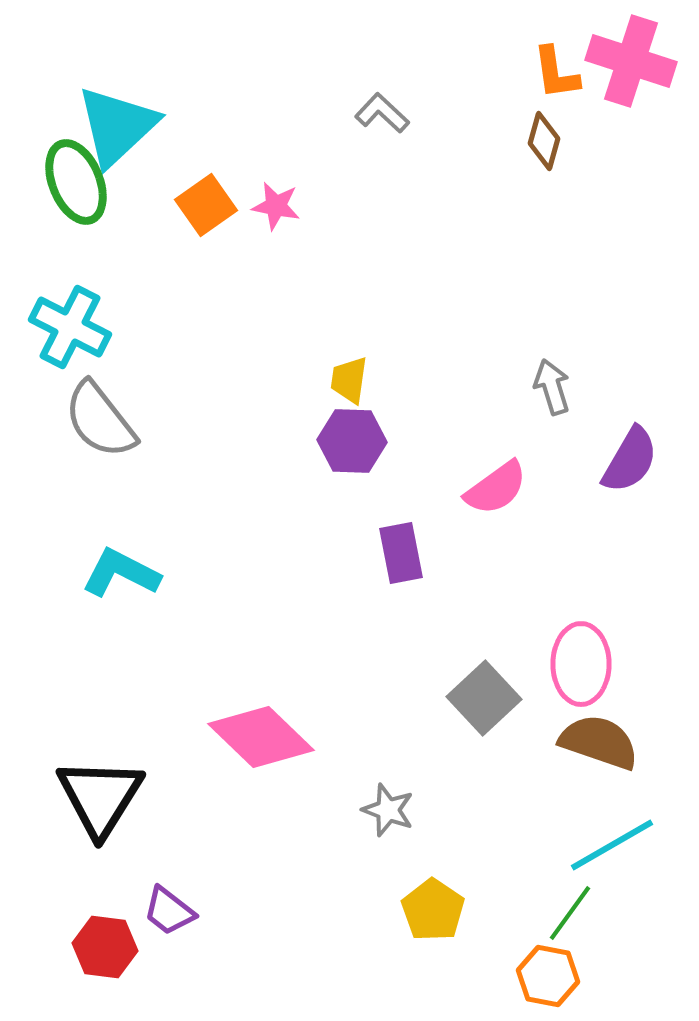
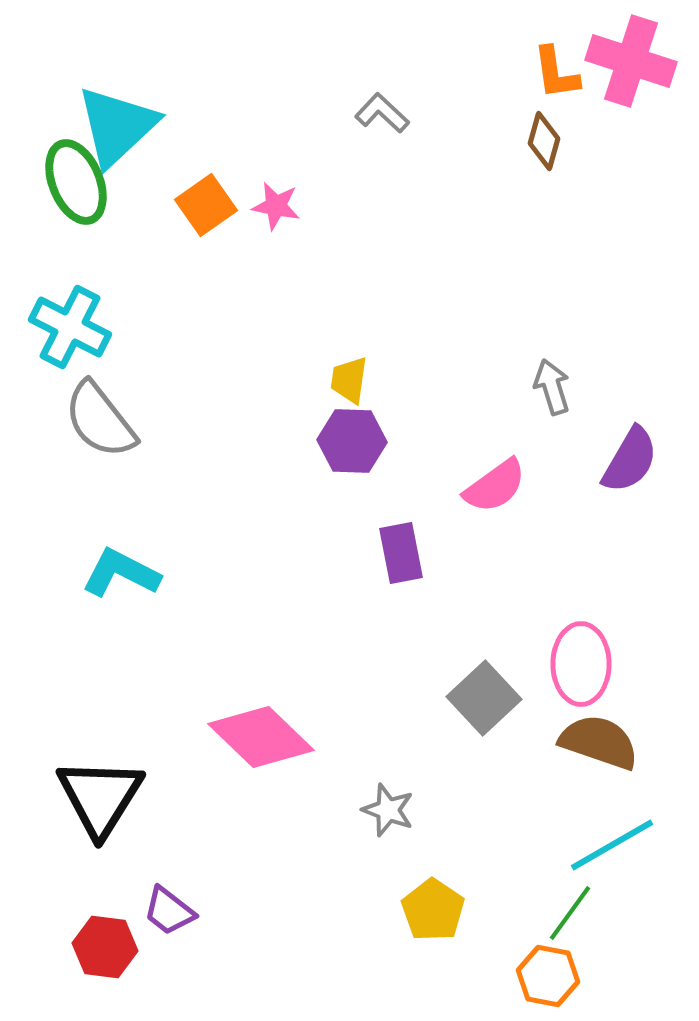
pink semicircle: moved 1 px left, 2 px up
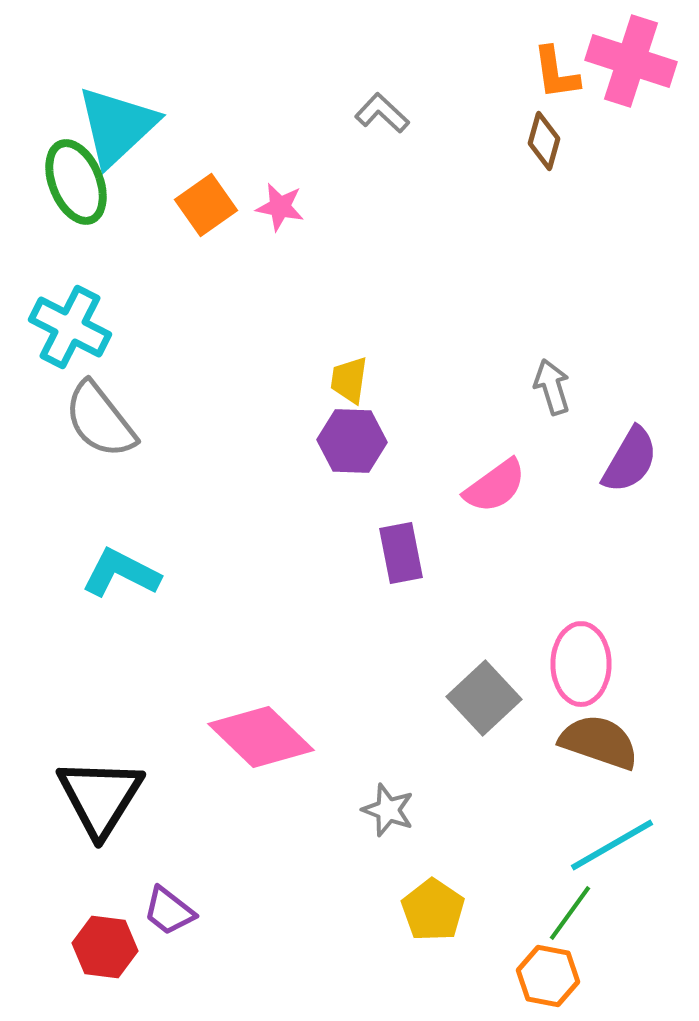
pink star: moved 4 px right, 1 px down
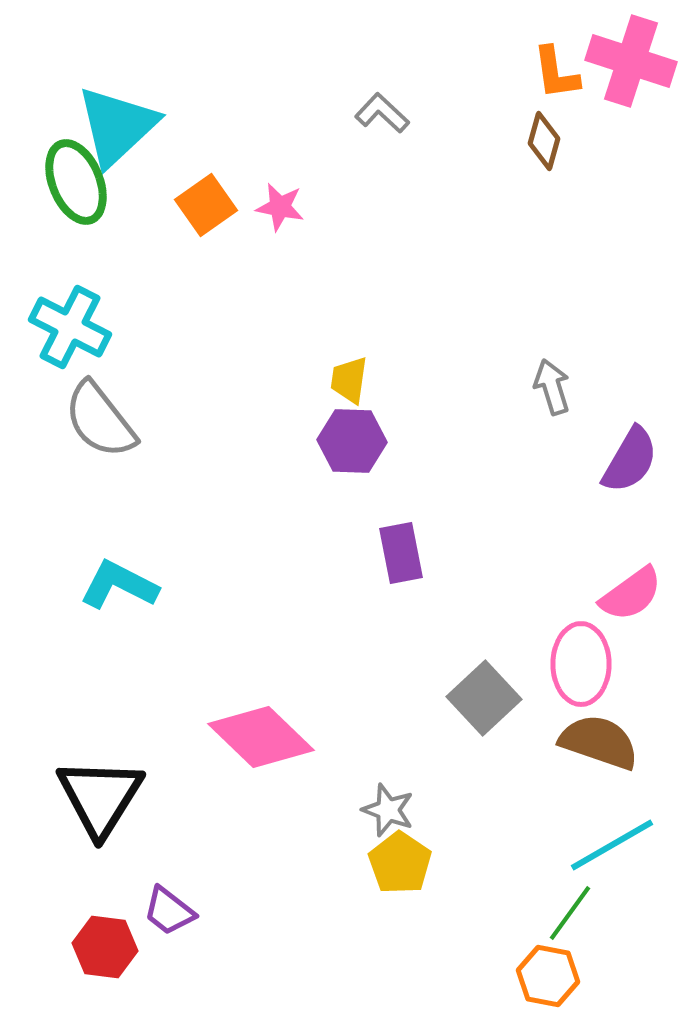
pink semicircle: moved 136 px right, 108 px down
cyan L-shape: moved 2 px left, 12 px down
yellow pentagon: moved 33 px left, 47 px up
